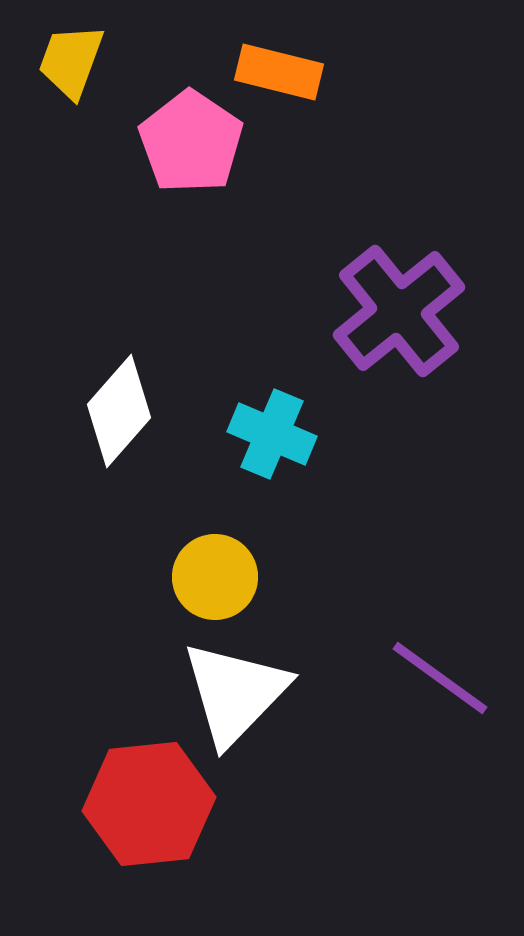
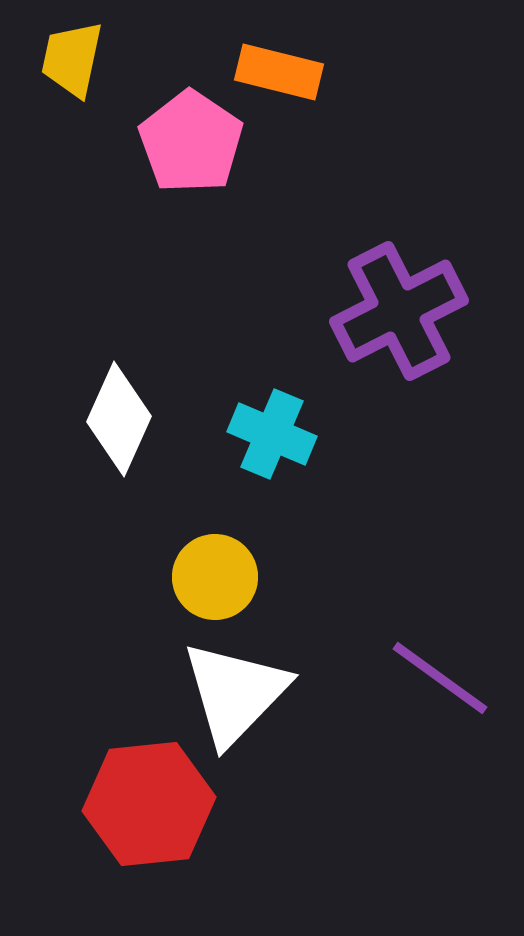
yellow trapezoid: moved 1 px right, 2 px up; rotated 8 degrees counterclockwise
purple cross: rotated 12 degrees clockwise
white diamond: moved 8 px down; rotated 17 degrees counterclockwise
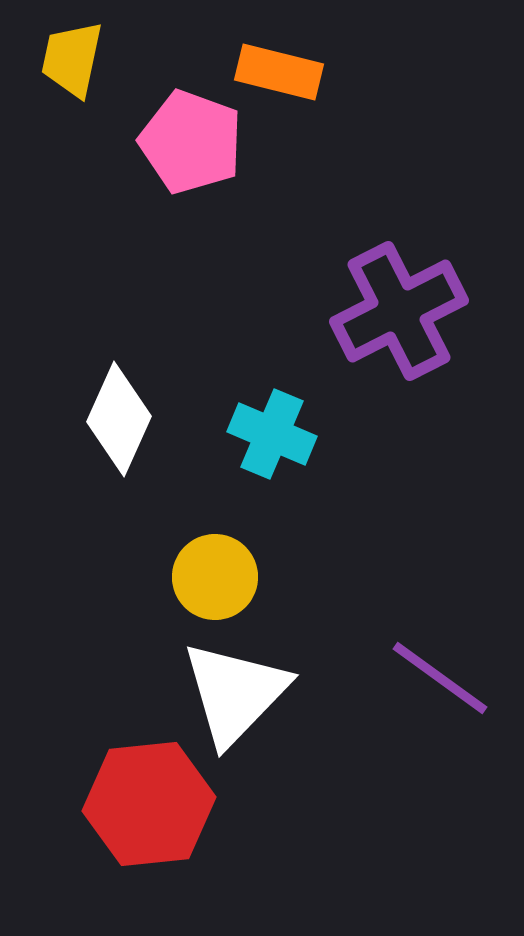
pink pentagon: rotated 14 degrees counterclockwise
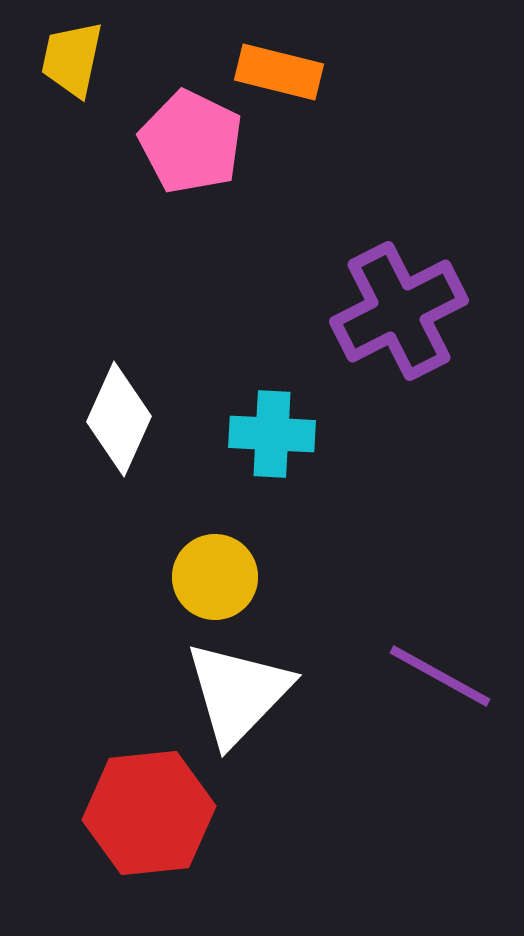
pink pentagon: rotated 6 degrees clockwise
cyan cross: rotated 20 degrees counterclockwise
purple line: moved 2 px up; rotated 7 degrees counterclockwise
white triangle: moved 3 px right
red hexagon: moved 9 px down
